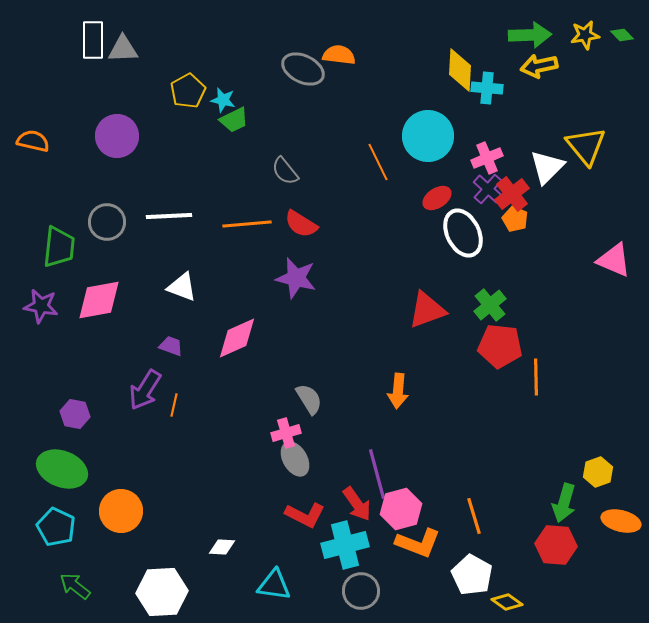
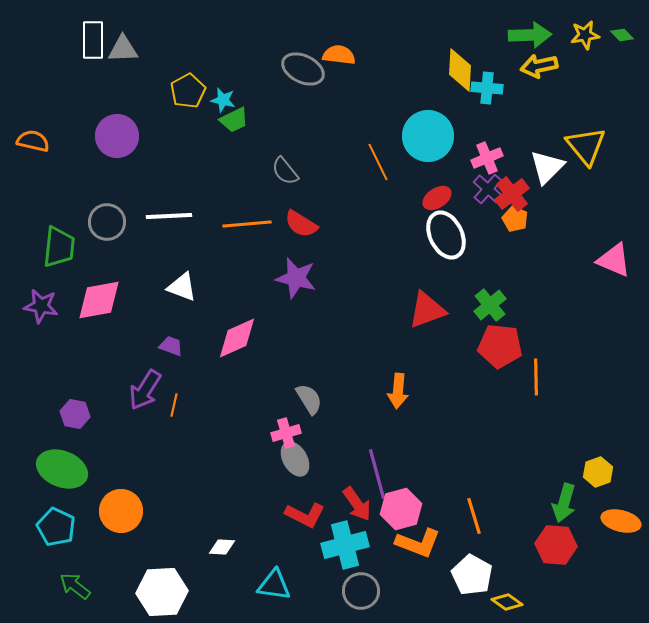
white ellipse at (463, 233): moved 17 px left, 2 px down
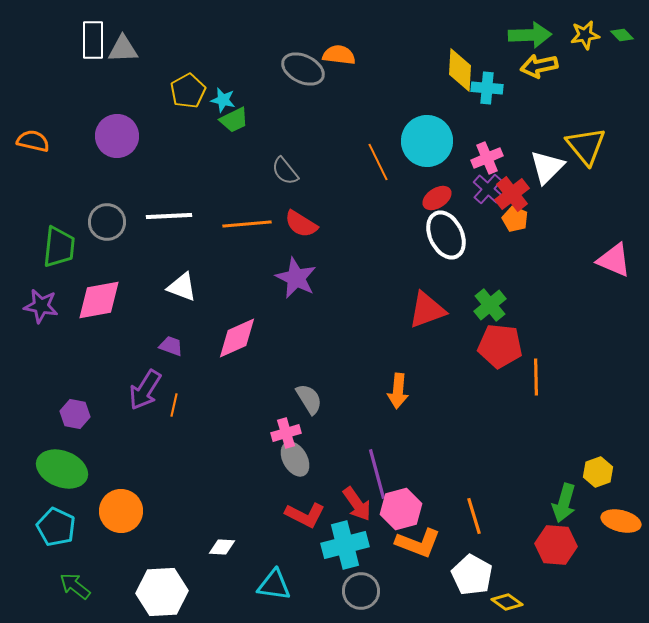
cyan circle at (428, 136): moved 1 px left, 5 px down
purple star at (296, 278): rotated 12 degrees clockwise
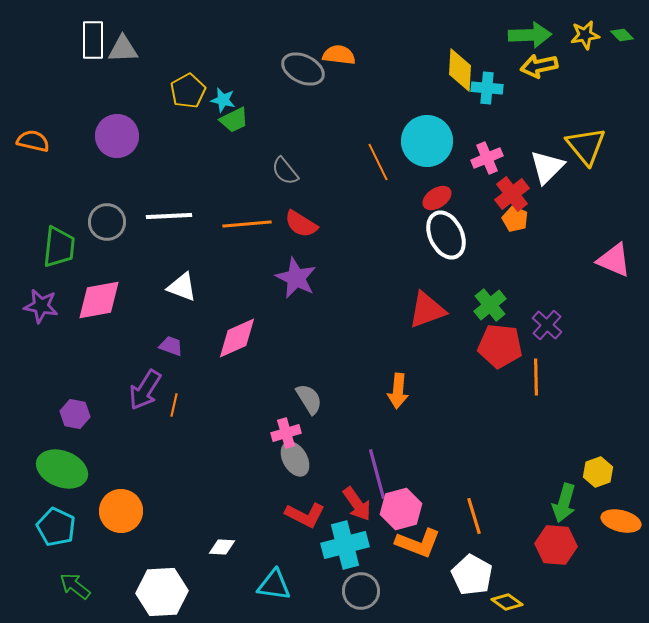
purple cross at (488, 189): moved 59 px right, 136 px down
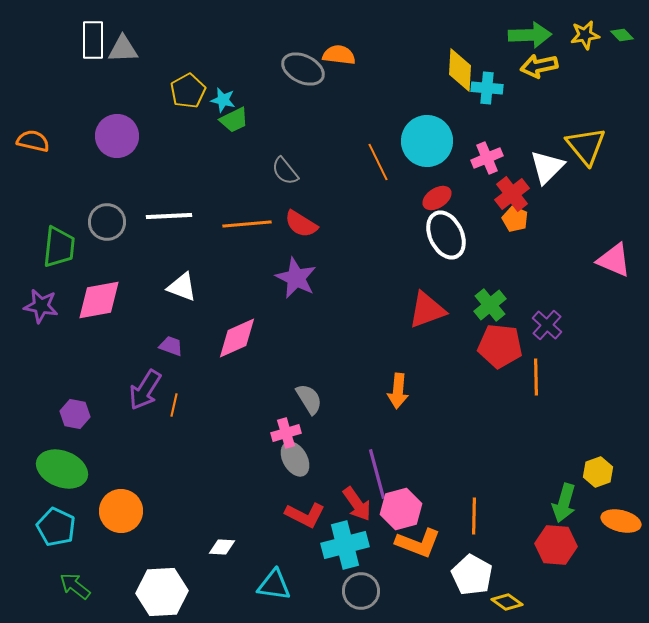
orange line at (474, 516): rotated 18 degrees clockwise
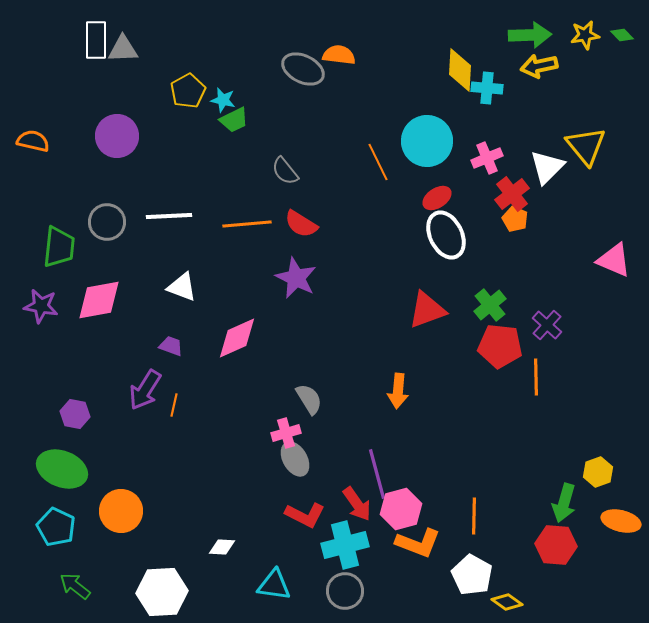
white rectangle at (93, 40): moved 3 px right
gray circle at (361, 591): moved 16 px left
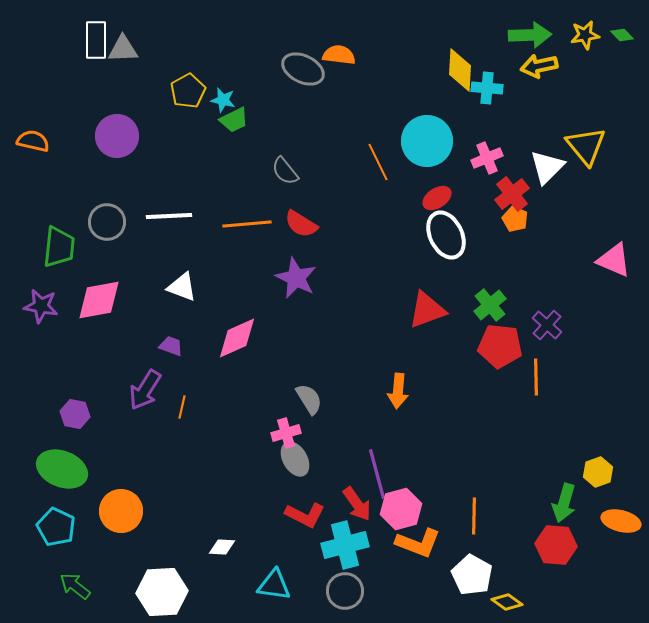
orange line at (174, 405): moved 8 px right, 2 px down
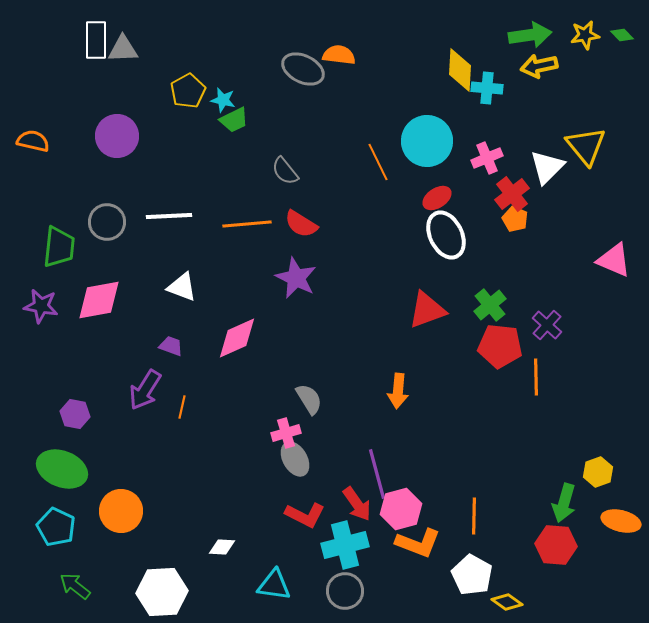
green arrow at (530, 35): rotated 6 degrees counterclockwise
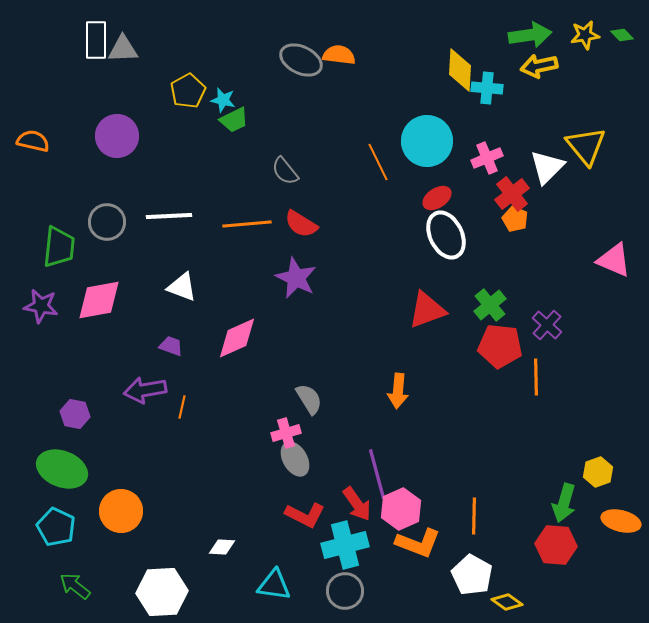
gray ellipse at (303, 69): moved 2 px left, 9 px up
purple arrow at (145, 390): rotated 48 degrees clockwise
pink hexagon at (401, 509): rotated 9 degrees counterclockwise
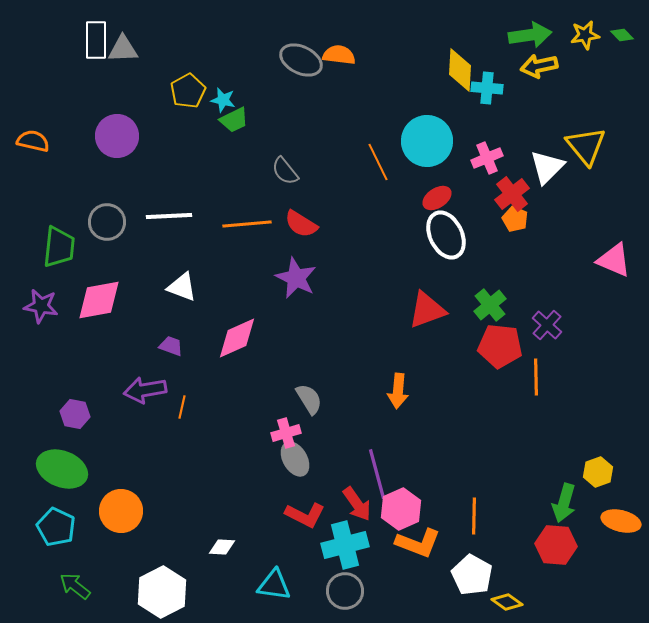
white hexagon at (162, 592): rotated 24 degrees counterclockwise
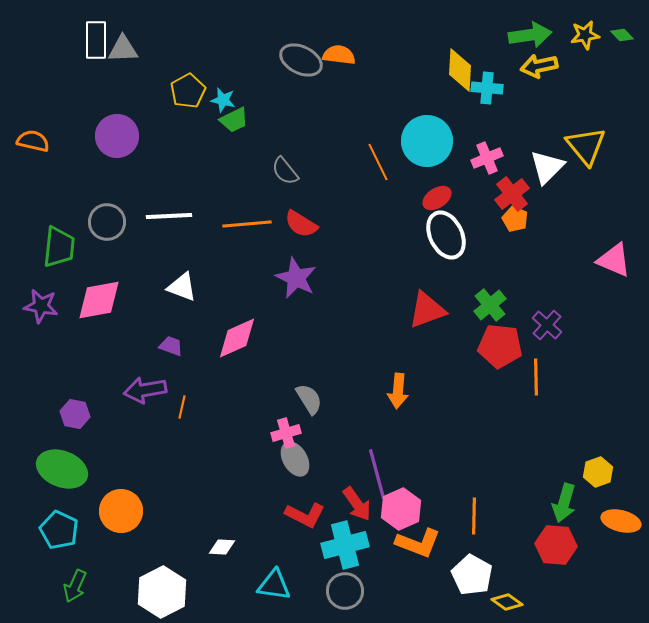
cyan pentagon at (56, 527): moved 3 px right, 3 px down
green arrow at (75, 586): rotated 104 degrees counterclockwise
